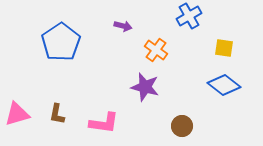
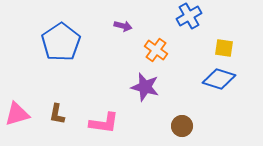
blue diamond: moved 5 px left, 6 px up; rotated 20 degrees counterclockwise
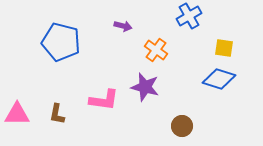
blue pentagon: rotated 24 degrees counterclockwise
pink triangle: rotated 16 degrees clockwise
pink L-shape: moved 23 px up
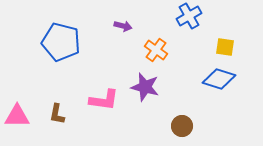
yellow square: moved 1 px right, 1 px up
pink triangle: moved 2 px down
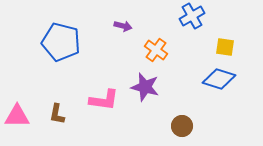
blue cross: moved 3 px right
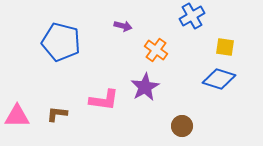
purple star: rotated 28 degrees clockwise
brown L-shape: rotated 85 degrees clockwise
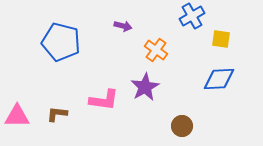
yellow square: moved 4 px left, 8 px up
blue diamond: rotated 20 degrees counterclockwise
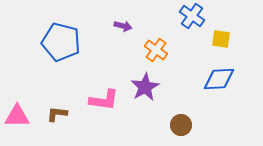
blue cross: rotated 25 degrees counterclockwise
brown circle: moved 1 px left, 1 px up
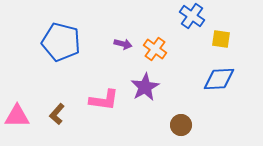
purple arrow: moved 18 px down
orange cross: moved 1 px left, 1 px up
brown L-shape: rotated 55 degrees counterclockwise
